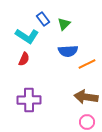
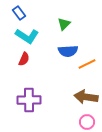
blue rectangle: moved 24 px left, 6 px up
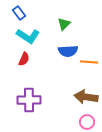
cyan L-shape: moved 1 px right
orange line: moved 2 px right, 2 px up; rotated 30 degrees clockwise
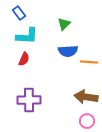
cyan L-shape: moved 1 px left; rotated 30 degrees counterclockwise
pink circle: moved 1 px up
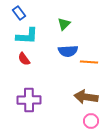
red semicircle: rotated 120 degrees clockwise
pink circle: moved 4 px right
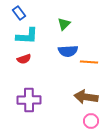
red semicircle: rotated 72 degrees counterclockwise
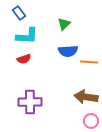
purple cross: moved 1 px right, 2 px down
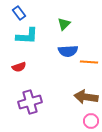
red semicircle: moved 5 px left, 8 px down
purple cross: rotated 15 degrees counterclockwise
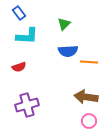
purple cross: moved 3 px left, 3 px down
pink circle: moved 2 px left
